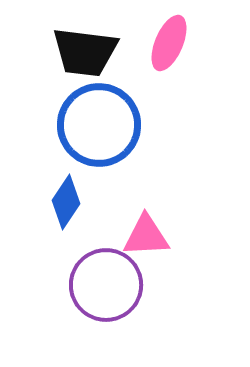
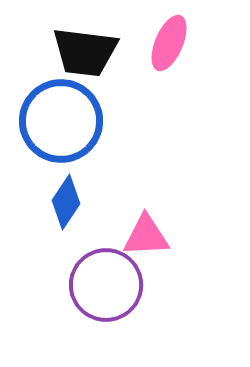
blue circle: moved 38 px left, 4 px up
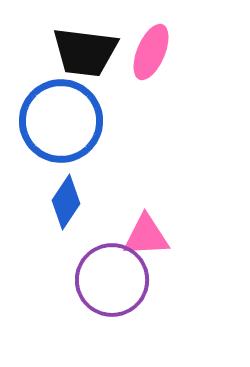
pink ellipse: moved 18 px left, 9 px down
purple circle: moved 6 px right, 5 px up
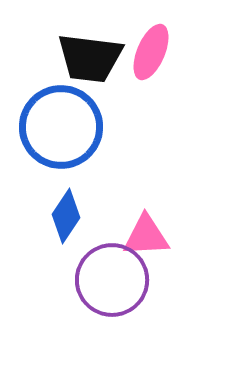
black trapezoid: moved 5 px right, 6 px down
blue circle: moved 6 px down
blue diamond: moved 14 px down
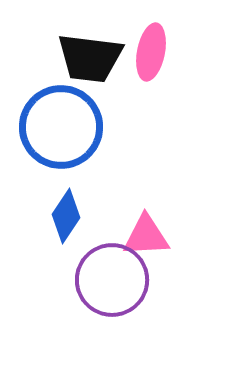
pink ellipse: rotated 12 degrees counterclockwise
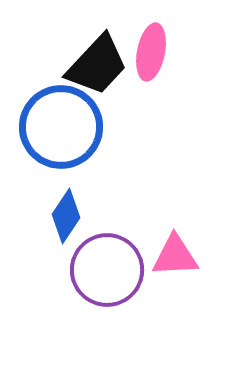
black trapezoid: moved 7 px right, 7 px down; rotated 54 degrees counterclockwise
pink triangle: moved 29 px right, 20 px down
purple circle: moved 5 px left, 10 px up
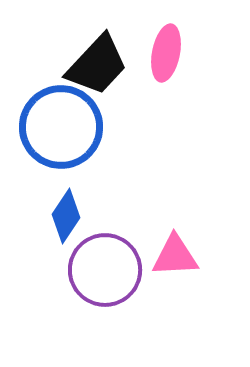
pink ellipse: moved 15 px right, 1 px down
purple circle: moved 2 px left
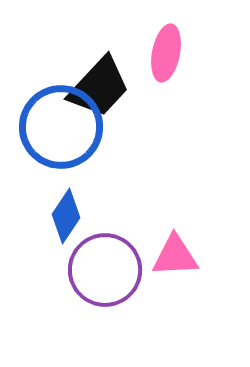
black trapezoid: moved 2 px right, 22 px down
